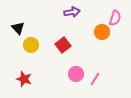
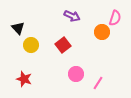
purple arrow: moved 4 px down; rotated 35 degrees clockwise
pink line: moved 3 px right, 4 px down
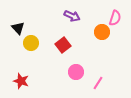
yellow circle: moved 2 px up
pink circle: moved 2 px up
red star: moved 3 px left, 2 px down
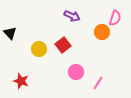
black triangle: moved 8 px left, 5 px down
yellow circle: moved 8 px right, 6 px down
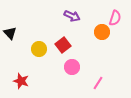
pink circle: moved 4 px left, 5 px up
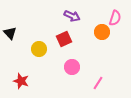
red square: moved 1 px right, 6 px up; rotated 14 degrees clockwise
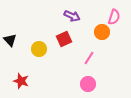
pink semicircle: moved 1 px left, 1 px up
black triangle: moved 7 px down
pink circle: moved 16 px right, 17 px down
pink line: moved 9 px left, 25 px up
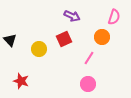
orange circle: moved 5 px down
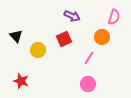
black triangle: moved 6 px right, 4 px up
yellow circle: moved 1 px left, 1 px down
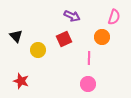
pink line: rotated 32 degrees counterclockwise
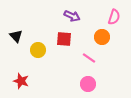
red square: rotated 28 degrees clockwise
pink line: rotated 56 degrees counterclockwise
